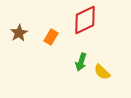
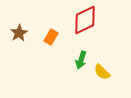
green arrow: moved 2 px up
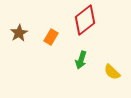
red diamond: rotated 12 degrees counterclockwise
yellow semicircle: moved 10 px right
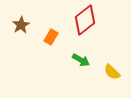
brown star: moved 2 px right, 8 px up
green arrow: rotated 78 degrees counterclockwise
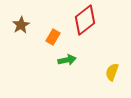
orange rectangle: moved 2 px right
green arrow: moved 14 px left; rotated 42 degrees counterclockwise
yellow semicircle: rotated 66 degrees clockwise
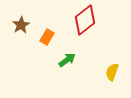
orange rectangle: moved 6 px left
green arrow: rotated 24 degrees counterclockwise
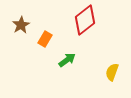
orange rectangle: moved 2 px left, 2 px down
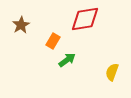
red diamond: moved 1 px up; rotated 28 degrees clockwise
orange rectangle: moved 8 px right, 2 px down
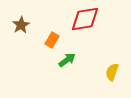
orange rectangle: moved 1 px left, 1 px up
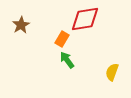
orange rectangle: moved 10 px right, 1 px up
green arrow: rotated 90 degrees counterclockwise
